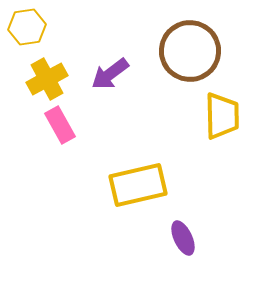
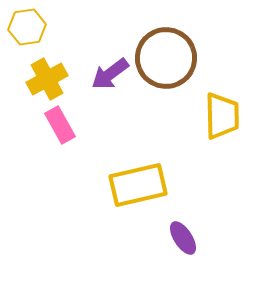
brown circle: moved 24 px left, 7 px down
purple ellipse: rotated 8 degrees counterclockwise
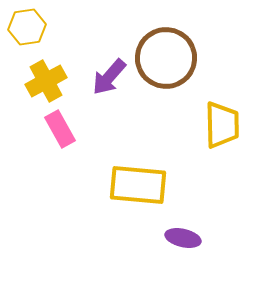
purple arrow: moved 1 px left, 3 px down; rotated 12 degrees counterclockwise
yellow cross: moved 1 px left, 2 px down
yellow trapezoid: moved 9 px down
pink rectangle: moved 4 px down
yellow rectangle: rotated 18 degrees clockwise
purple ellipse: rotated 44 degrees counterclockwise
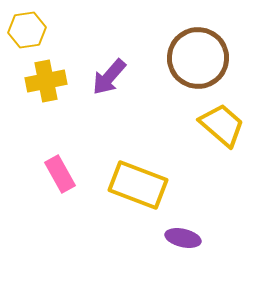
yellow hexagon: moved 3 px down
brown circle: moved 32 px right
yellow cross: rotated 18 degrees clockwise
yellow trapezoid: rotated 48 degrees counterclockwise
pink rectangle: moved 45 px down
yellow rectangle: rotated 16 degrees clockwise
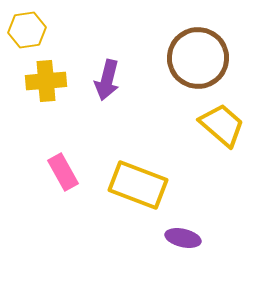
purple arrow: moved 2 px left, 3 px down; rotated 27 degrees counterclockwise
yellow cross: rotated 6 degrees clockwise
pink rectangle: moved 3 px right, 2 px up
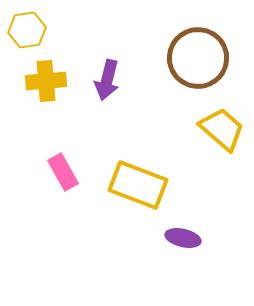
yellow trapezoid: moved 4 px down
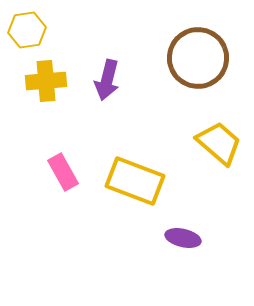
yellow trapezoid: moved 3 px left, 14 px down
yellow rectangle: moved 3 px left, 4 px up
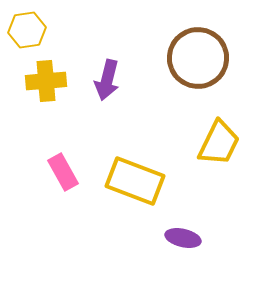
yellow trapezoid: rotated 75 degrees clockwise
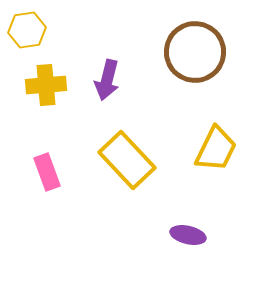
brown circle: moved 3 px left, 6 px up
yellow cross: moved 4 px down
yellow trapezoid: moved 3 px left, 6 px down
pink rectangle: moved 16 px left; rotated 9 degrees clockwise
yellow rectangle: moved 8 px left, 21 px up; rotated 26 degrees clockwise
purple ellipse: moved 5 px right, 3 px up
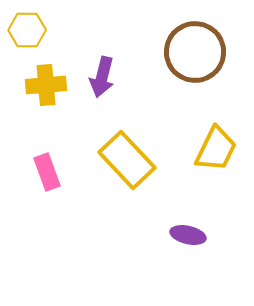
yellow hexagon: rotated 9 degrees clockwise
purple arrow: moved 5 px left, 3 px up
